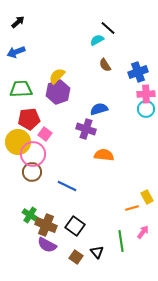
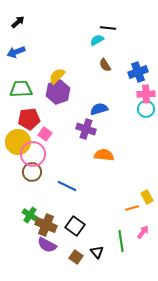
black line: rotated 35 degrees counterclockwise
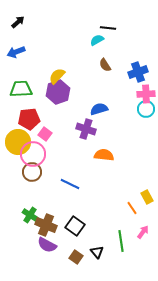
blue line: moved 3 px right, 2 px up
orange line: rotated 72 degrees clockwise
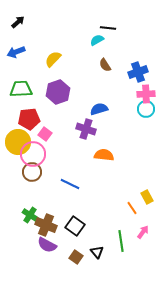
yellow semicircle: moved 4 px left, 17 px up
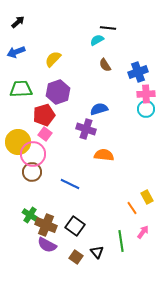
red pentagon: moved 15 px right, 4 px up; rotated 10 degrees counterclockwise
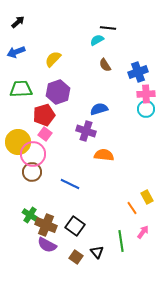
purple cross: moved 2 px down
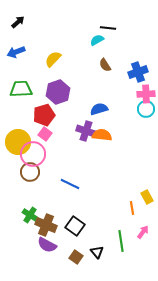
orange semicircle: moved 2 px left, 20 px up
brown circle: moved 2 px left
orange line: rotated 24 degrees clockwise
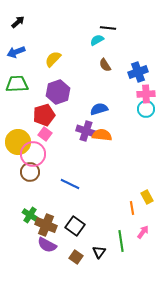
green trapezoid: moved 4 px left, 5 px up
black triangle: moved 2 px right; rotated 16 degrees clockwise
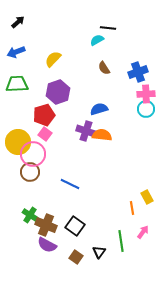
brown semicircle: moved 1 px left, 3 px down
